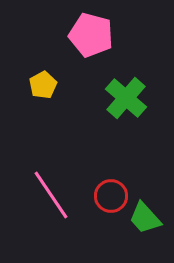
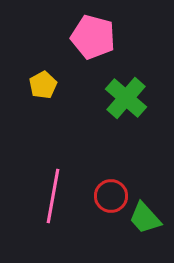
pink pentagon: moved 2 px right, 2 px down
pink line: moved 2 px right, 1 px down; rotated 44 degrees clockwise
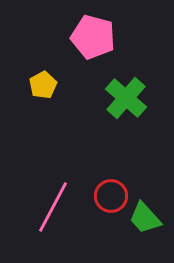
pink line: moved 11 px down; rotated 18 degrees clockwise
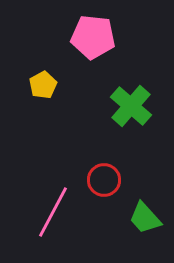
pink pentagon: rotated 9 degrees counterclockwise
green cross: moved 5 px right, 8 px down
red circle: moved 7 px left, 16 px up
pink line: moved 5 px down
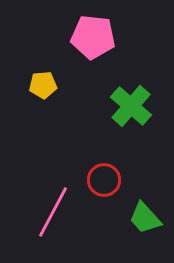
yellow pentagon: rotated 24 degrees clockwise
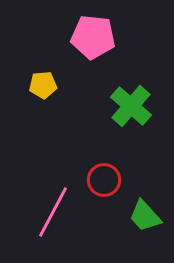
green trapezoid: moved 2 px up
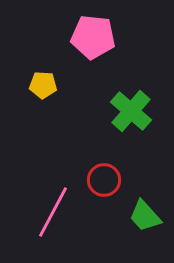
yellow pentagon: rotated 8 degrees clockwise
green cross: moved 5 px down
